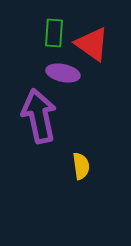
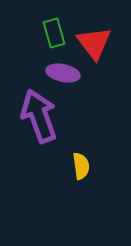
green rectangle: rotated 20 degrees counterclockwise
red triangle: moved 2 px right, 1 px up; rotated 18 degrees clockwise
purple arrow: rotated 8 degrees counterclockwise
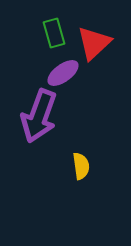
red triangle: rotated 24 degrees clockwise
purple ellipse: rotated 48 degrees counterclockwise
purple arrow: rotated 140 degrees counterclockwise
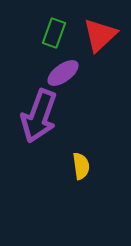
green rectangle: rotated 36 degrees clockwise
red triangle: moved 6 px right, 8 px up
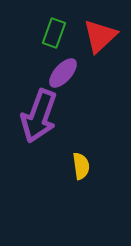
red triangle: moved 1 px down
purple ellipse: rotated 12 degrees counterclockwise
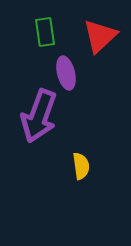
green rectangle: moved 9 px left, 1 px up; rotated 28 degrees counterclockwise
purple ellipse: moved 3 px right; rotated 56 degrees counterclockwise
